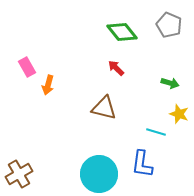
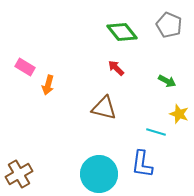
pink rectangle: moved 2 px left; rotated 30 degrees counterclockwise
green arrow: moved 3 px left, 2 px up; rotated 12 degrees clockwise
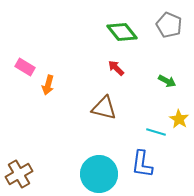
yellow star: moved 5 px down; rotated 12 degrees clockwise
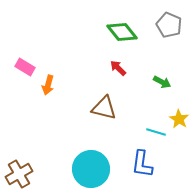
red arrow: moved 2 px right
green arrow: moved 5 px left, 1 px down
cyan circle: moved 8 px left, 5 px up
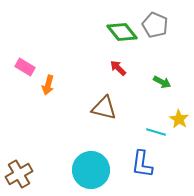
gray pentagon: moved 14 px left
cyan circle: moved 1 px down
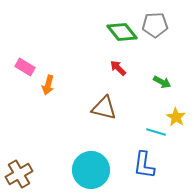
gray pentagon: rotated 25 degrees counterclockwise
yellow star: moved 3 px left, 2 px up
blue L-shape: moved 2 px right, 1 px down
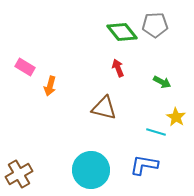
red arrow: rotated 24 degrees clockwise
orange arrow: moved 2 px right, 1 px down
blue L-shape: rotated 92 degrees clockwise
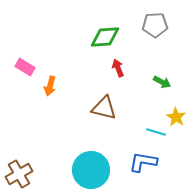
green diamond: moved 17 px left, 5 px down; rotated 56 degrees counterclockwise
blue L-shape: moved 1 px left, 3 px up
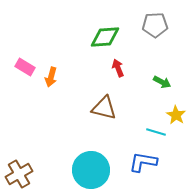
orange arrow: moved 1 px right, 9 px up
yellow star: moved 2 px up
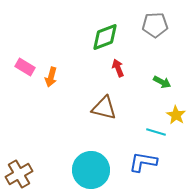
green diamond: rotated 16 degrees counterclockwise
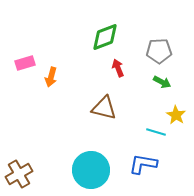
gray pentagon: moved 4 px right, 26 px down
pink rectangle: moved 4 px up; rotated 48 degrees counterclockwise
blue L-shape: moved 2 px down
